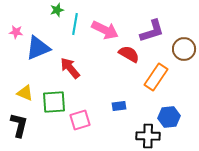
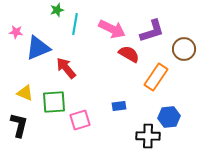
pink arrow: moved 7 px right, 1 px up
red arrow: moved 4 px left
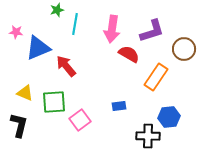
pink arrow: rotated 72 degrees clockwise
red arrow: moved 2 px up
pink square: rotated 20 degrees counterclockwise
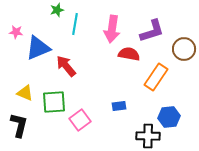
red semicircle: rotated 20 degrees counterclockwise
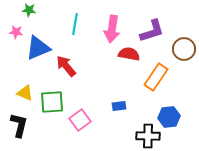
green star: moved 28 px left; rotated 24 degrees clockwise
green square: moved 2 px left
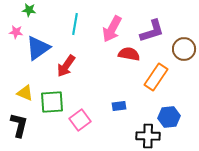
pink arrow: rotated 20 degrees clockwise
blue triangle: rotated 12 degrees counterclockwise
red arrow: rotated 105 degrees counterclockwise
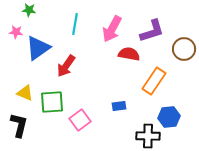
orange rectangle: moved 2 px left, 4 px down
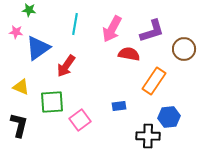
yellow triangle: moved 4 px left, 6 px up
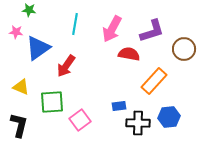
orange rectangle: rotated 8 degrees clockwise
black cross: moved 10 px left, 13 px up
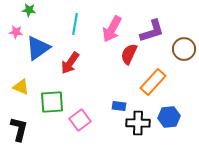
red semicircle: rotated 75 degrees counterclockwise
red arrow: moved 4 px right, 3 px up
orange rectangle: moved 1 px left, 1 px down
blue rectangle: rotated 16 degrees clockwise
black L-shape: moved 4 px down
